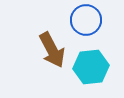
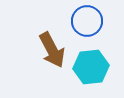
blue circle: moved 1 px right, 1 px down
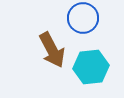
blue circle: moved 4 px left, 3 px up
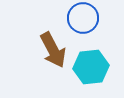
brown arrow: moved 1 px right
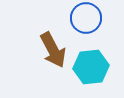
blue circle: moved 3 px right
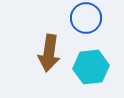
brown arrow: moved 4 px left, 3 px down; rotated 36 degrees clockwise
